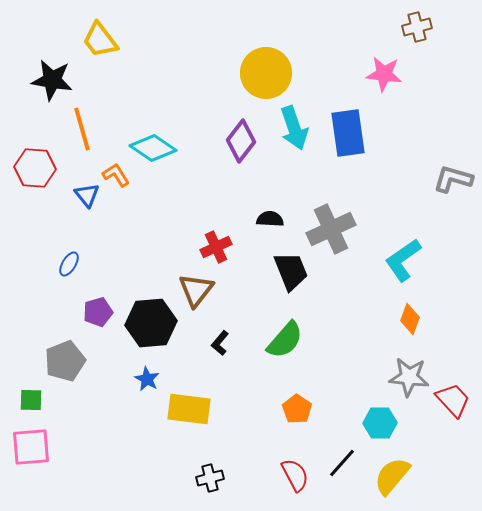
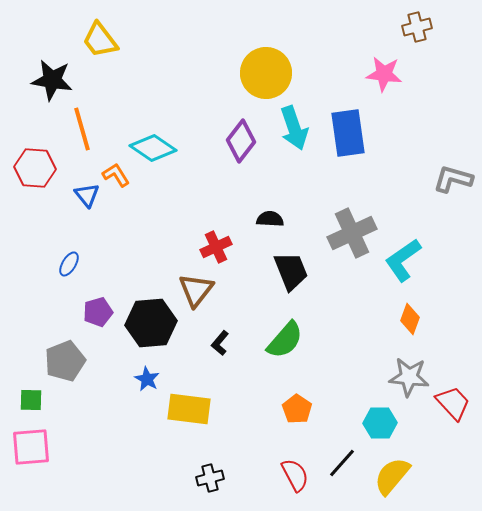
gray cross: moved 21 px right, 4 px down
red trapezoid: moved 3 px down
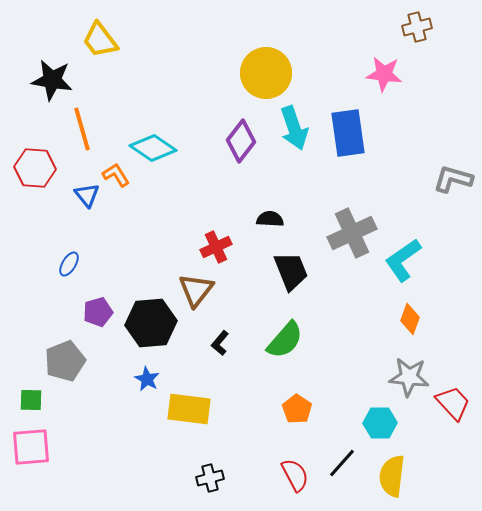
yellow semicircle: rotated 33 degrees counterclockwise
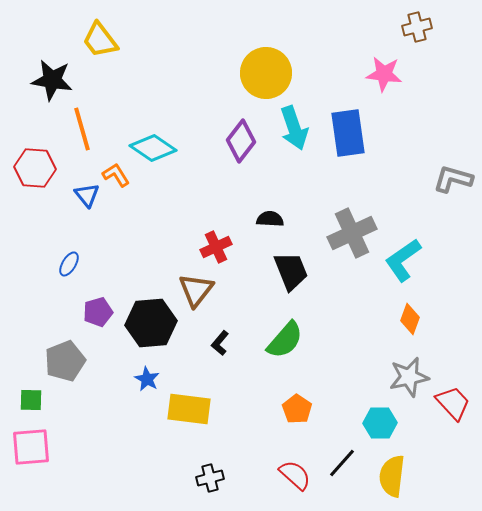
gray star: rotated 18 degrees counterclockwise
red semicircle: rotated 20 degrees counterclockwise
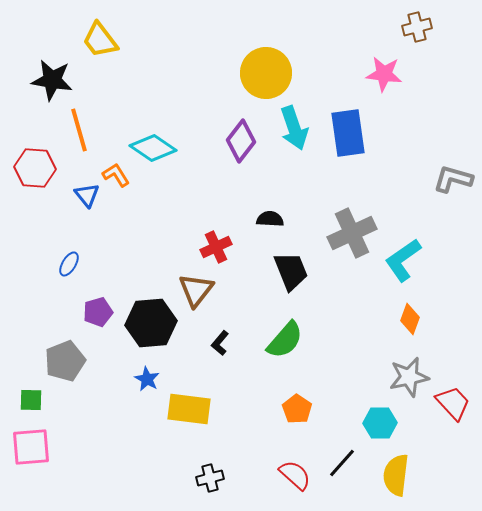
orange line: moved 3 px left, 1 px down
yellow semicircle: moved 4 px right, 1 px up
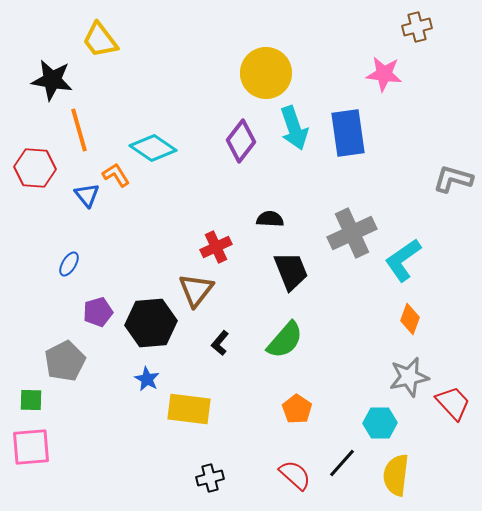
gray pentagon: rotated 6 degrees counterclockwise
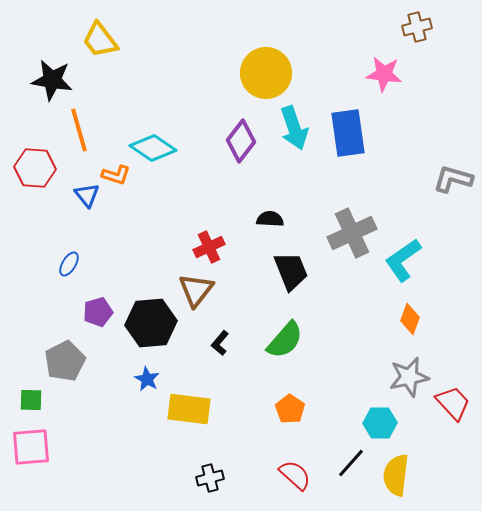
orange L-shape: rotated 140 degrees clockwise
red cross: moved 7 px left
orange pentagon: moved 7 px left
black line: moved 9 px right
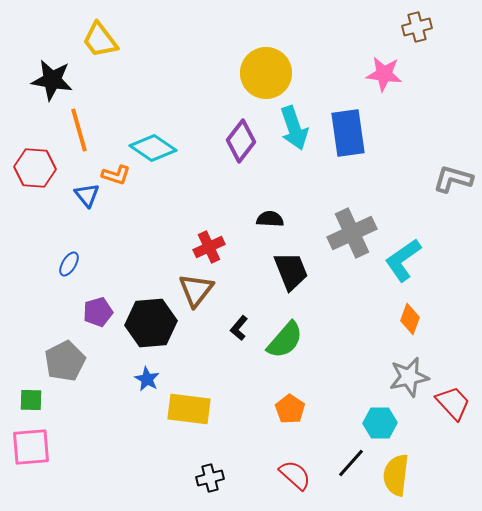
black L-shape: moved 19 px right, 15 px up
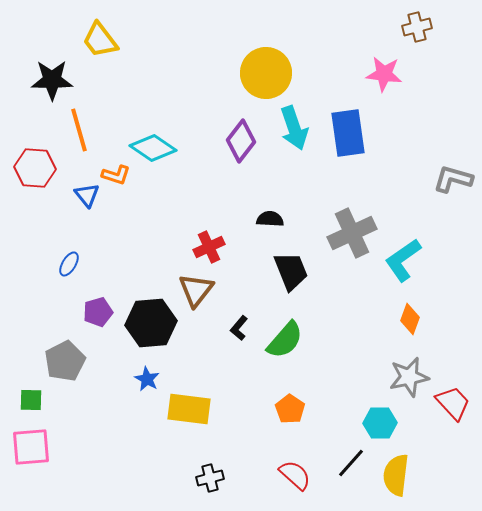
black star: rotated 9 degrees counterclockwise
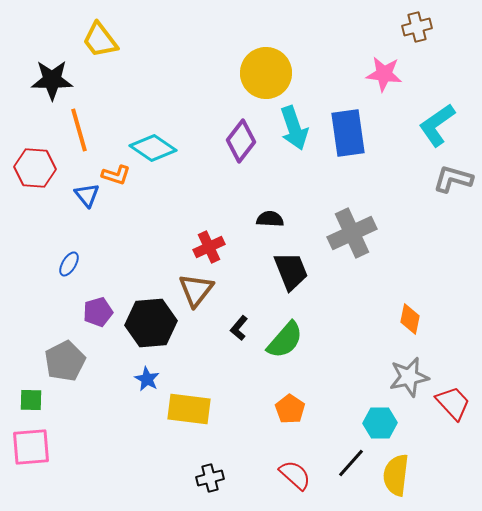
cyan L-shape: moved 34 px right, 135 px up
orange diamond: rotated 8 degrees counterclockwise
